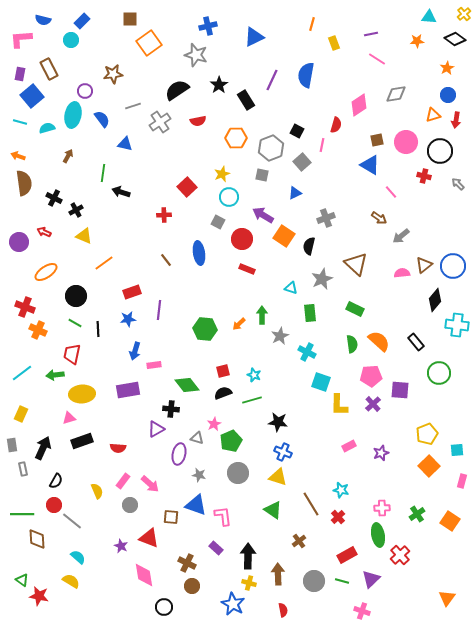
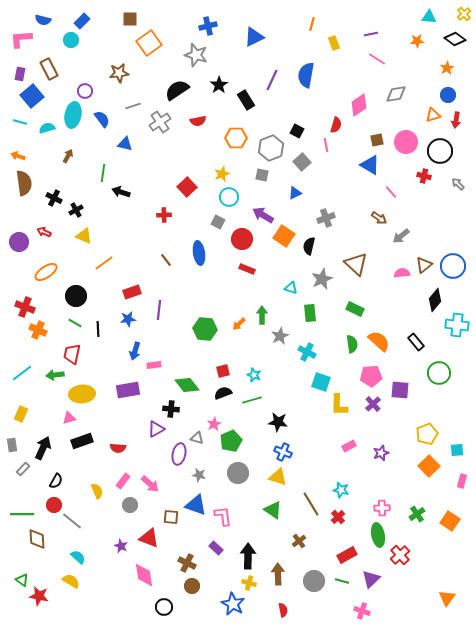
brown star at (113, 74): moved 6 px right, 1 px up
pink line at (322, 145): moved 4 px right; rotated 24 degrees counterclockwise
gray rectangle at (23, 469): rotated 56 degrees clockwise
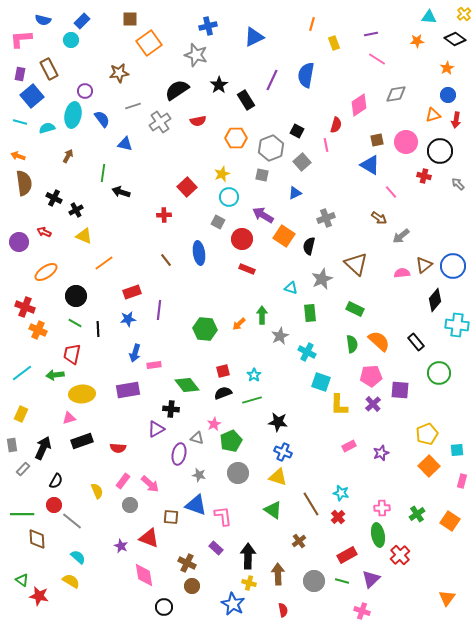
blue arrow at (135, 351): moved 2 px down
cyan star at (254, 375): rotated 16 degrees clockwise
cyan star at (341, 490): moved 3 px down
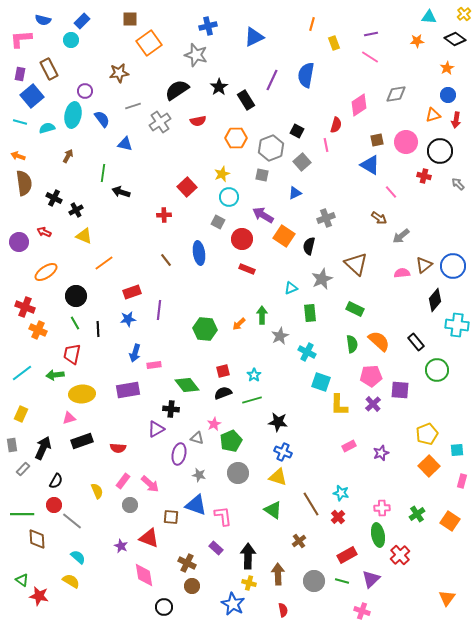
pink line at (377, 59): moved 7 px left, 2 px up
black star at (219, 85): moved 2 px down
cyan triangle at (291, 288): rotated 40 degrees counterclockwise
green line at (75, 323): rotated 32 degrees clockwise
green circle at (439, 373): moved 2 px left, 3 px up
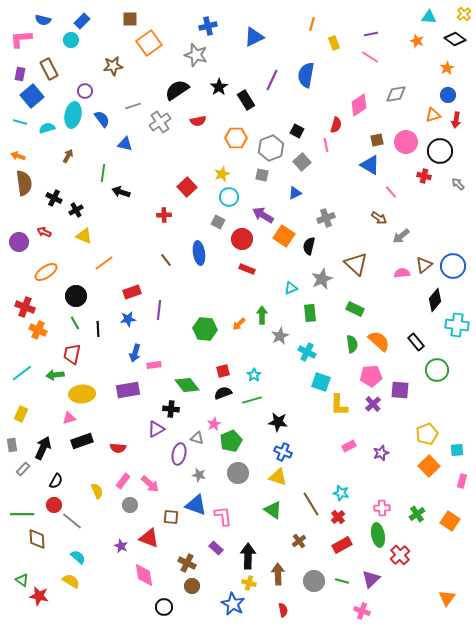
orange star at (417, 41): rotated 24 degrees clockwise
brown star at (119, 73): moved 6 px left, 7 px up
red rectangle at (347, 555): moved 5 px left, 10 px up
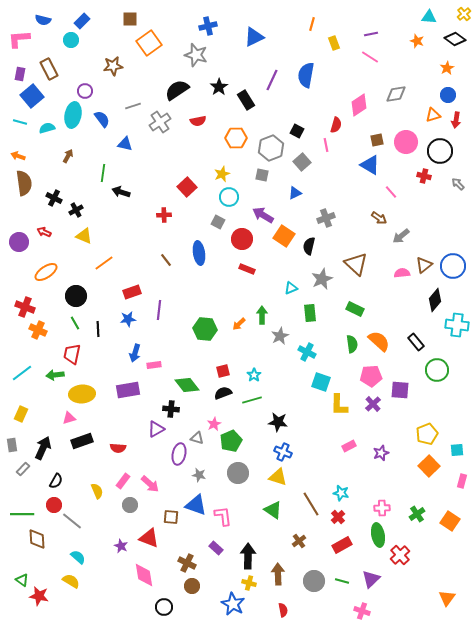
pink L-shape at (21, 39): moved 2 px left
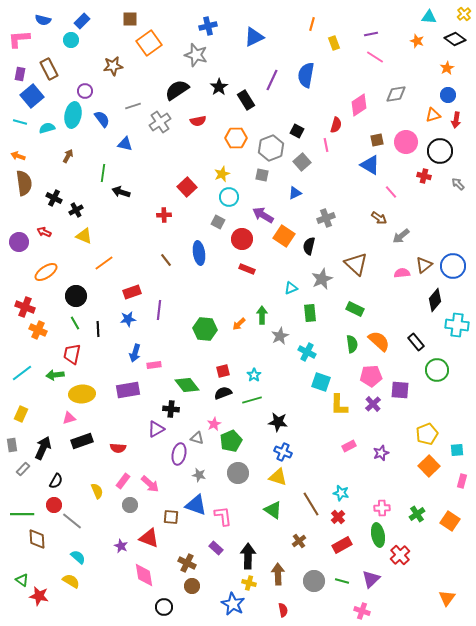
pink line at (370, 57): moved 5 px right
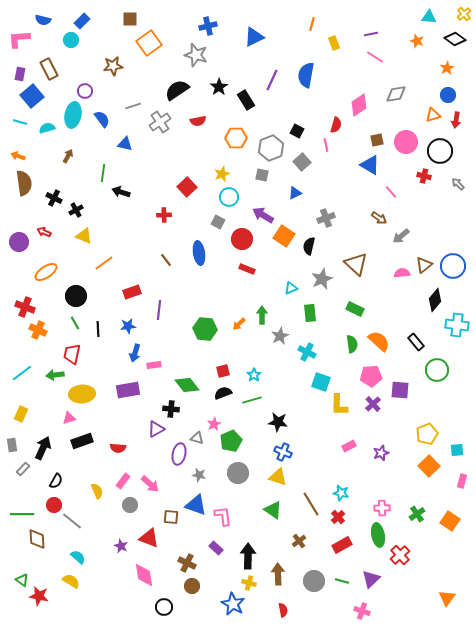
blue star at (128, 319): moved 7 px down
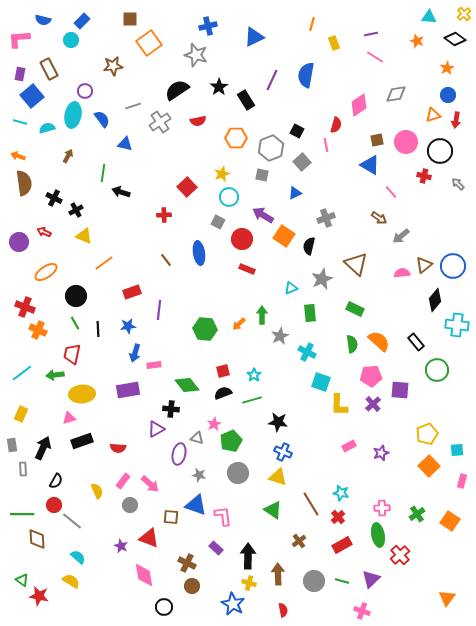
gray rectangle at (23, 469): rotated 48 degrees counterclockwise
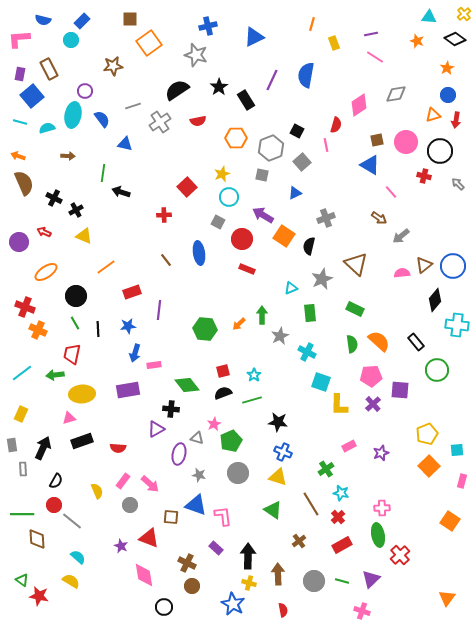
brown arrow at (68, 156): rotated 64 degrees clockwise
brown semicircle at (24, 183): rotated 15 degrees counterclockwise
orange line at (104, 263): moved 2 px right, 4 px down
green cross at (417, 514): moved 91 px left, 45 px up
